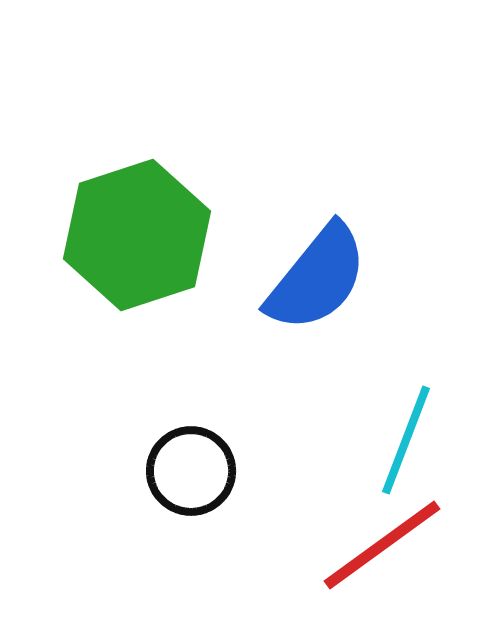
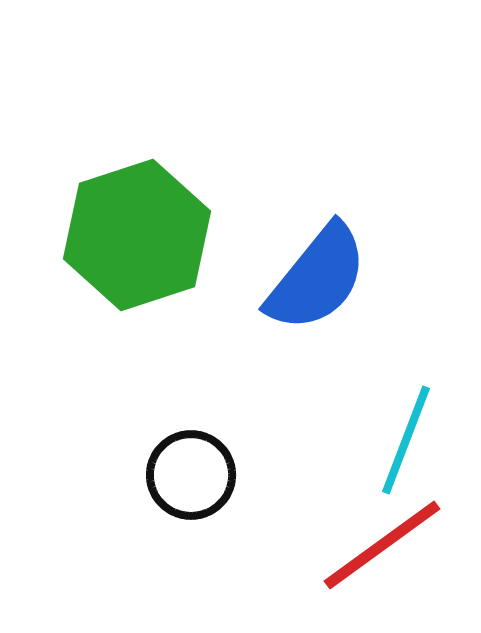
black circle: moved 4 px down
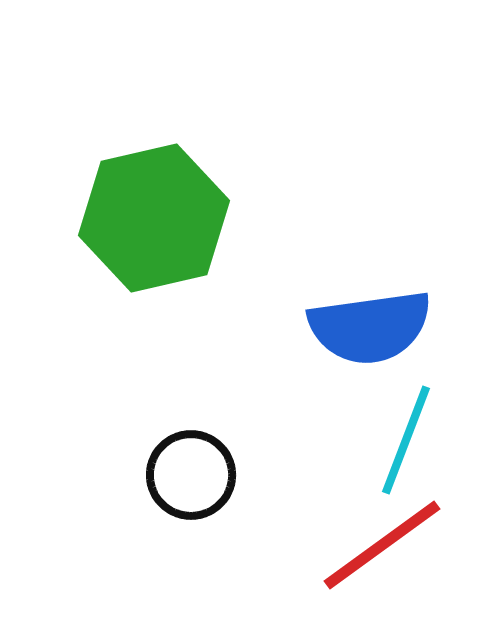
green hexagon: moved 17 px right, 17 px up; rotated 5 degrees clockwise
blue semicircle: moved 53 px right, 49 px down; rotated 43 degrees clockwise
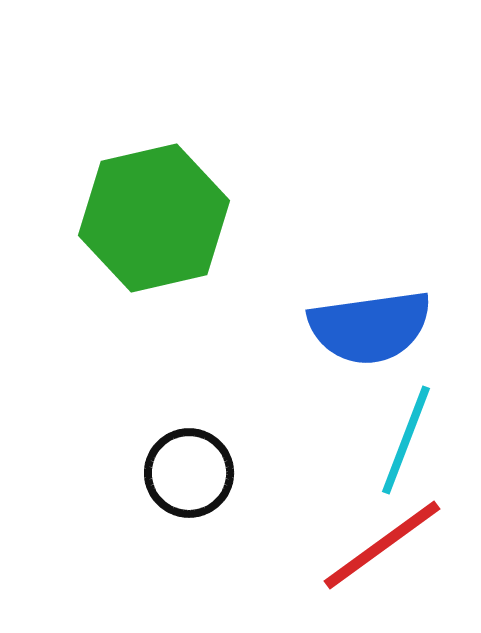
black circle: moved 2 px left, 2 px up
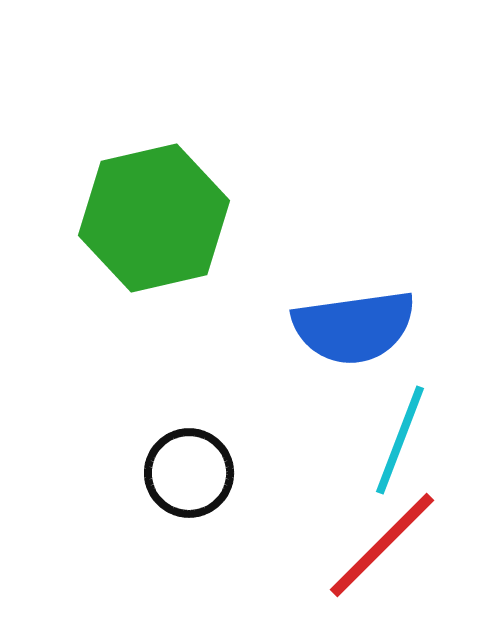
blue semicircle: moved 16 px left
cyan line: moved 6 px left
red line: rotated 9 degrees counterclockwise
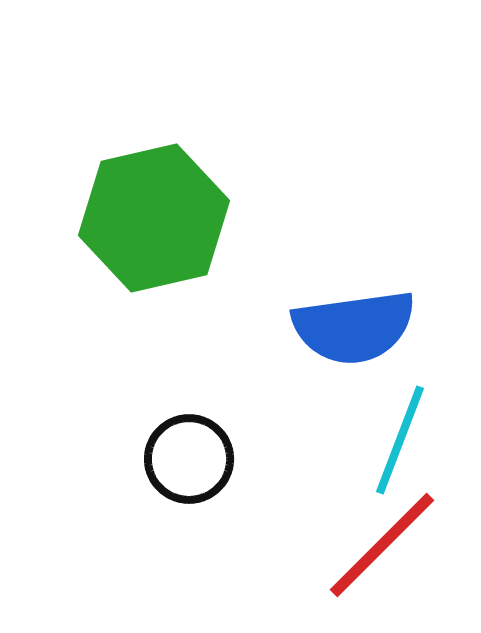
black circle: moved 14 px up
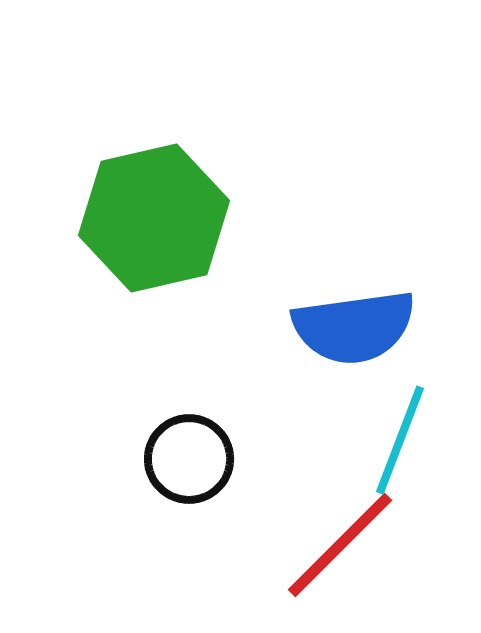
red line: moved 42 px left
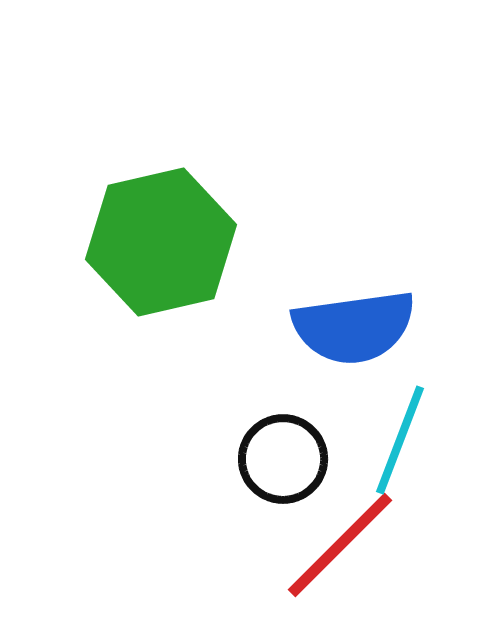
green hexagon: moved 7 px right, 24 px down
black circle: moved 94 px right
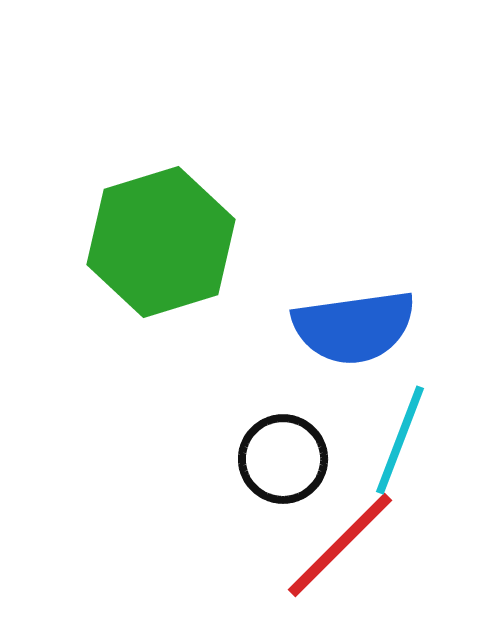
green hexagon: rotated 4 degrees counterclockwise
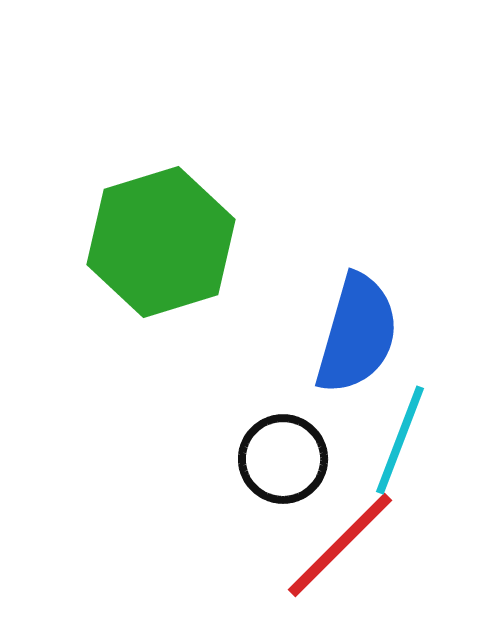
blue semicircle: moved 3 px right, 7 px down; rotated 66 degrees counterclockwise
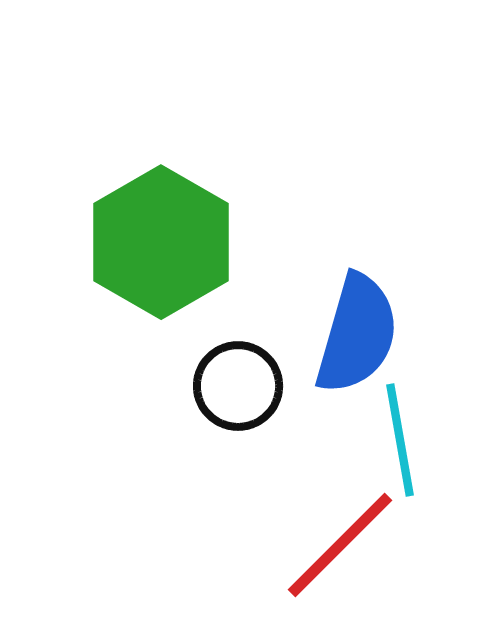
green hexagon: rotated 13 degrees counterclockwise
cyan line: rotated 31 degrees counterclockwise
black circle: moved 45 px left, 73 px up
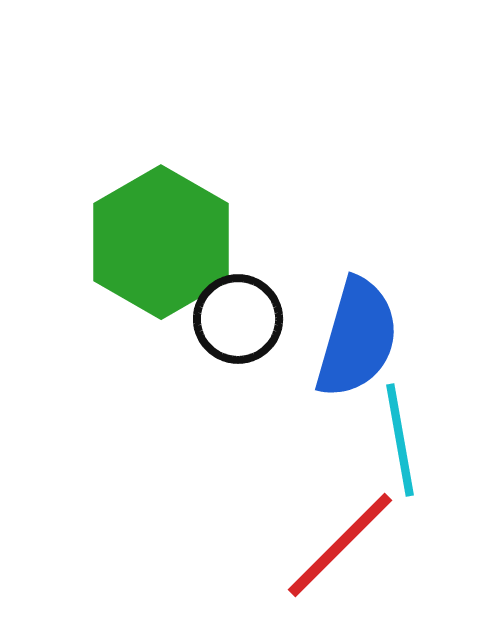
blue semicircle: moved 4 px down
black circle: moved 67 px up
